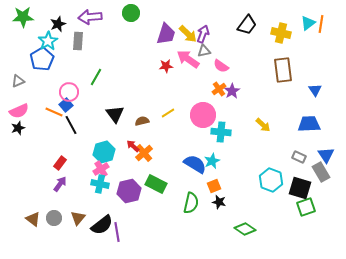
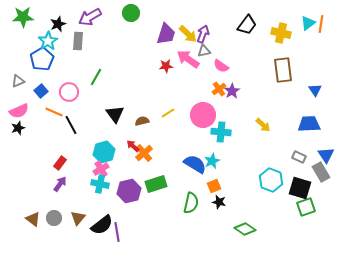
purple arrow at (90, 17): rotated 25 degrees counterclockwise
blue square at (66, 105): moved 25 px left, 14 px up
green rectangle at (156, 184): rotated 45 degrees counterclockwise
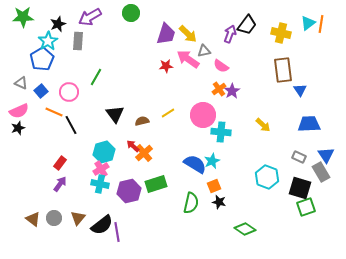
purple arrow at (203, 34): moved 27 px right
gray triangle at (18, 81): moved 3 px right, 2 px down; rotated 48 degrees clockwise
blue triangle at (315, 90): moved 15 px left
cyan hexagon at (271, 180): moved 4 px left, 3 px up
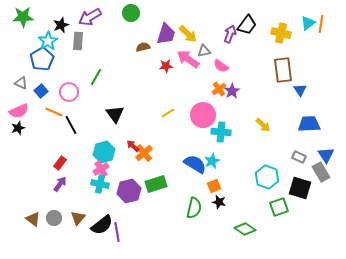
black star at (58, 24): moved 3 px right, 1 px down
brown semicircle at (142, 121): moved 1 px right, 74 px up
green semicircle at (191, 203): moved 3 px right, 5 px down
green square at (306, 207): moved 27 px left
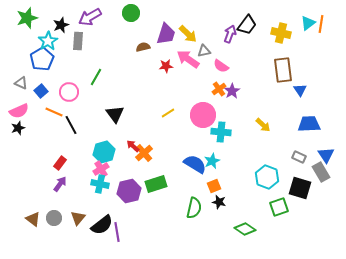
green star at (23, 17): moved 4 px right, 1 px down; rotated 15 degrees counterclockwise
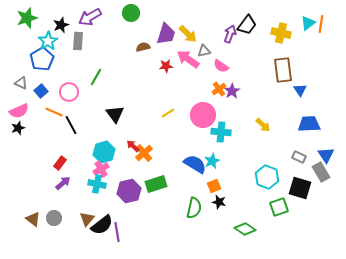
purple arrow at (60, 184): moved 3 px right, 1 px up; rotated 14 degrees clockwise
cyan cross at (100, 184): moved 3 px left
brown triangle at (78, 218): moved 9 px right, 1 px down
